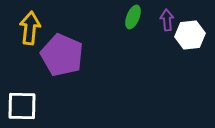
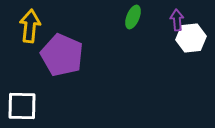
purple arrow: moved 10 px right
yellow arrow: moved 2 px up
white hexagon: moved 1 px right, 3 px down
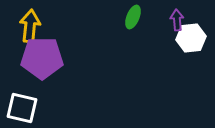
purple pentagon: moved 20 px left, 3 px down; rotated 24 degrees counterclockwise
white square: moved 2 px down; rotated 12 degrees clockwise
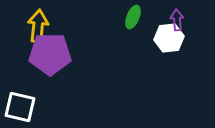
yellow arrow: moved 8 px right
white hexagon: moved 22 px left
purple pentagon: moved 8 px right, 4 px up
white square: moved 2 px left, 1 px up
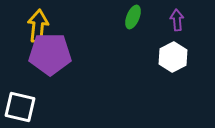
white hexagon: moved 4 px right, 19 px down; rotated 20 degrees counterclockwise
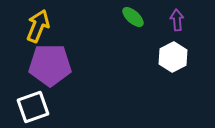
green ellipse: rotated 70 degrees counterclockwise
yellow arrow: rotated 16 degrees clockwise
purple pentagon: moved 11 px down
white square: moved 13 px right; rotated 32 degrees counterclockwise
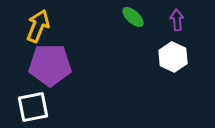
white hexagon: rotated 8 degrees counterclockwise
white square: rotated 8 degrees clockwise
